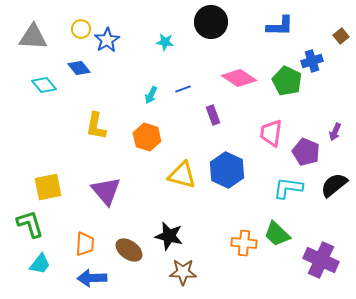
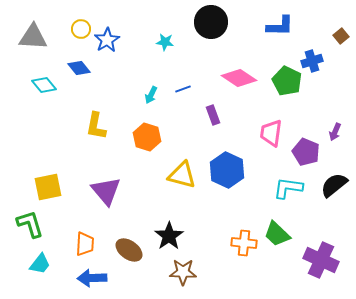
black star: rotated 24 degrees clockwise
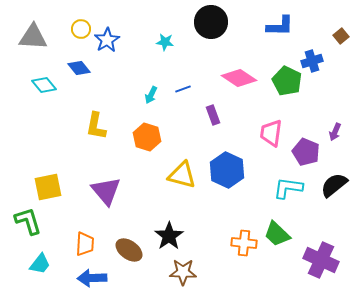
green L-shape: moved 2 px left, 3 px up
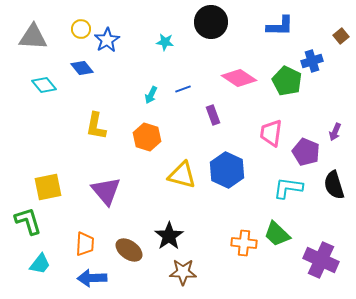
blue diamond: moved 3 px right
black semicircle: rotated 68 degrees counterclockwise
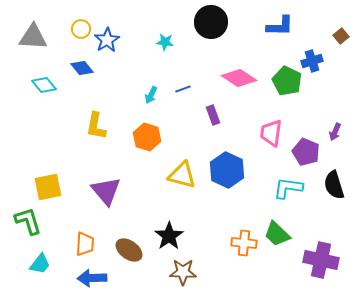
purple cross: rotated 12 degrees counterclockwise
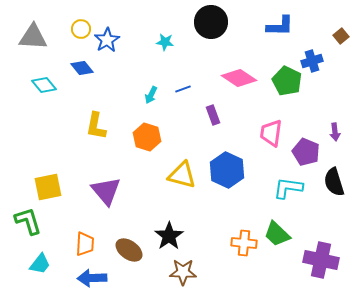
purple arrow: rotated 30 degrees counterclockwise
black semicircle: moved 3 px up
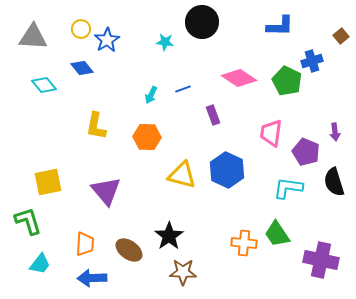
black circle: moved 9 px left
orange hexagon: rotated 16 degrees counterclockwise
yellow square: moved 5 px up
green trapezoid: rotated 12 degrees clockwise
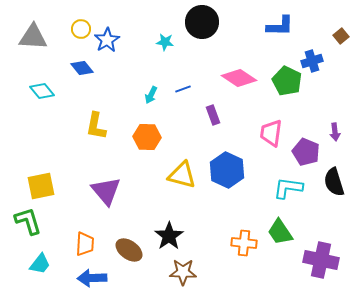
cyan diamond: moved 2 px left, 6 px down
yellow square: moved 7 px left, 4 px down
green trapezoid: moved 3 px right, 2 px up
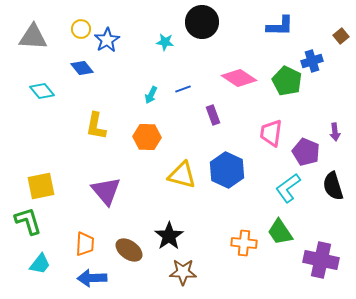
black semicircle: moved 1 px left, 4 px down
cyan L-shape: rotated 44 degrees counterclockwise
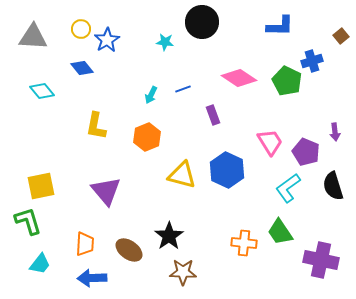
pink trapezoid: moved 1 px left, 9 px down; rotated 140 degrees clockwise
orange hexagon: rotated 24 degrees counterclockwise
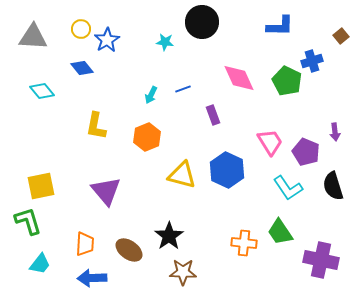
pink diamond: rotated 32 degrees clockwise
cyan L-shape: rotated 88 degrees counterclockwise
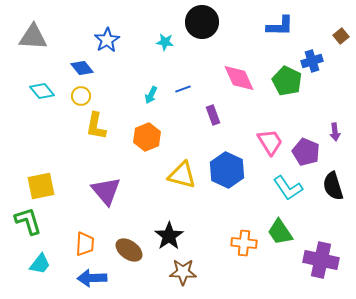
yellow circle: moved 67 px down
